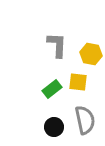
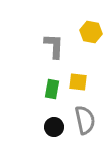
gray L-shape: moved 3 px left, 1 px down
yellow hexagon: moved 22 px up
green rectangle: rotated 42 degrees counterclockwise
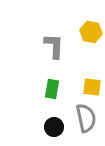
yellow square: moved 14 px right, 5 px down
gray semicircle: moved 1 px right, 2 px up
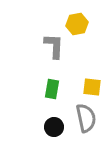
yellow hexagon: moved 14 px left, 8 px up; rotated 20 degrees counterclockwise
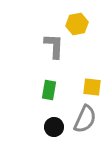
green rectangle: moved 3 px left, 1 px down
gray semicircle: moved 1 px left, 1 px down; rotated 36 degrees clockwise
